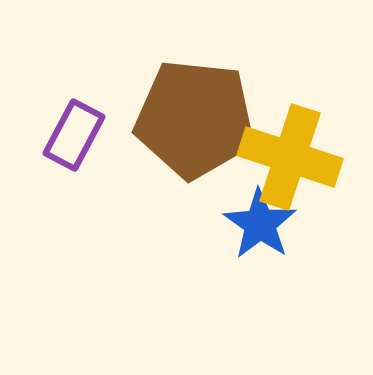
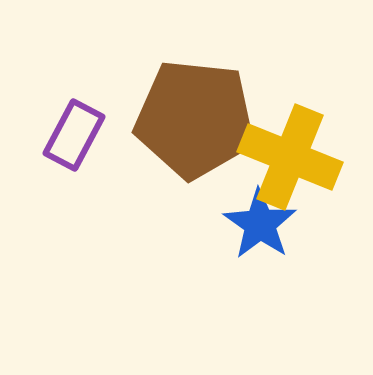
yellow cross: rotated 4 degrees clockwise
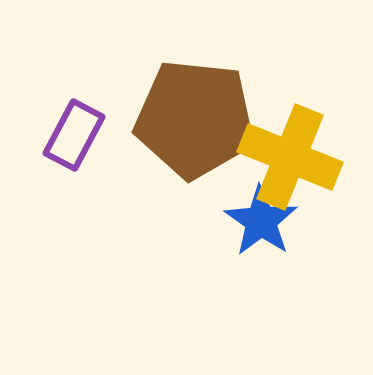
blue star: moved 1 px right, 3 px up
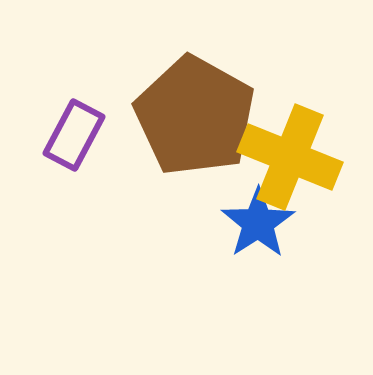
brown pentagon: moved 3 px up; rotated 23 degrees clockwise
blue star: moved 3 px left, 2 px down; rotated 4 degrees clockwise
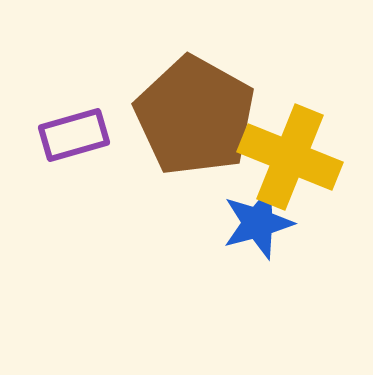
purple rectangle: rotated 46 degrees clockwise
blue star: rotated 18 degrees clockwise
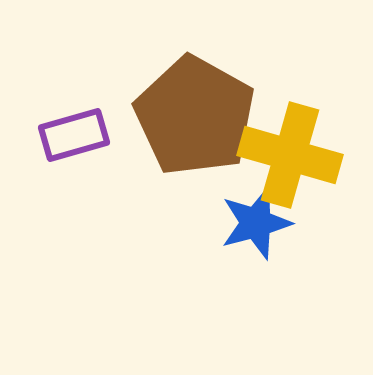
yellow cross: moved 2 px up; rotated 6 degrees counterclockwise
blue star: moved 2 px left
